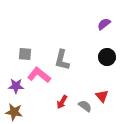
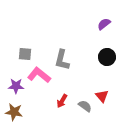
red arrow: moved 1 px up
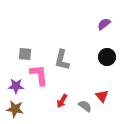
pink L-shape: rotated 45 degrees clockwise
brown star: moved 1 px right, 3 px up
